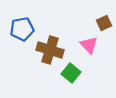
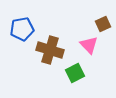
brown square: moved 1 px left, 1 px down
green square: moved 4 px right; rotated 24 degrees clockwise
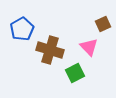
blue pentagon: rotated 20 degrees counterclockwise
pink triangle: moved 2 px down
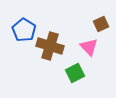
brown square: moved 2 px left
blue pentagon: moved 2 px right, 1 px down; rotated 10 degrees counterclockwise
brown cross: moved 4 px up
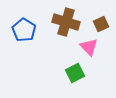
brown cross: moved 16 px right, 24 px up
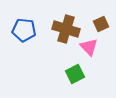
brown cross: moved 7 px down
blue pentagon: rotated 25 degrees counterclockwise
green square: moved 1 px down
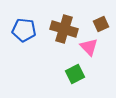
brown cross: moved 2 px left
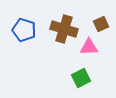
blue pentagon: rotated 10 degrees clockwise
pink triangle: rotated 48 degrees counterclockwise
green square: moved 6 px right, 4 px down
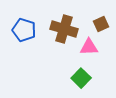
green square: rotated 18 degrees counterclockwise
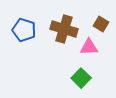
brown square: rotated 35 degrees counterclockwise
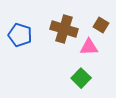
brown square: moved 1 px down
blue pentagon: moved 4 px left, 5 px down
